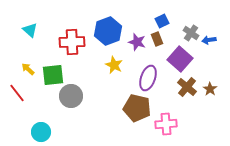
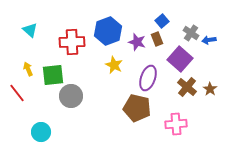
blue square: rotated 16 degrees counterclockwise
yellow arrow: rotated 24 degrees clockwise
pink cross: moved 10 px right
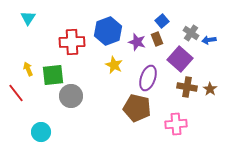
cyan triangle: moved 2 px left, 12 px up; rotated 21 degrees clockwise
brown cross: rotated 30 degrees counterclockwise
red line: moved 1 px left
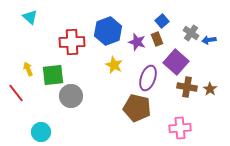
cyan triangle: moved 2 px right, 1 px up; rotated 21 degrees counterclockwise
purple square: moved 4 px left, 3 px down
pink cross: moved 4 px right, 4 px down
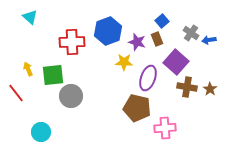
yellow star: moved 10 px right, 3 px up; rotated 24 degrees counterclockwise
pink cross: moved 15 px left
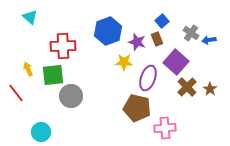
red cross: moved 9 px left, 4 px down
brown cross: rotated 36 degrees clockwise
